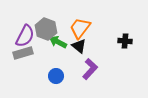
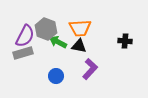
orange trapezoid: rotated 130 degrees counterclockwise
black triangle: rotated 28 degrees counterclockwise
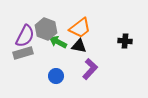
orange trapezoid: rotated 35 degrees counterclockwise
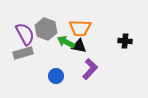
orange trapezoid: rotated 40 degrees clockwise
purple semicircle: moved 2 px up; rotated 55 degrees counterclockwise
green arrow: moved 8 px right
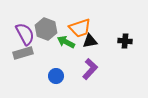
orange trapezoid: rotated 20 degrees counterclockwise
black triangle: moved 11 px right, 5 px up; rotated 21 degrees counterclockwise
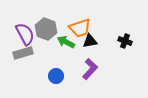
black cross: rotated 16 degrees clockwise
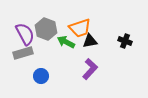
blue circle: moved 15 px left
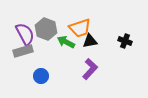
gray rectangle: moved 2 px up
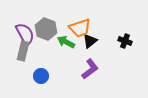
black triangle: rotated 28 degrees counterclockwise
gray rectangle: rotated 60 degrees counterclockwise
purple L-shape: rotated 10 degrees clockwise
